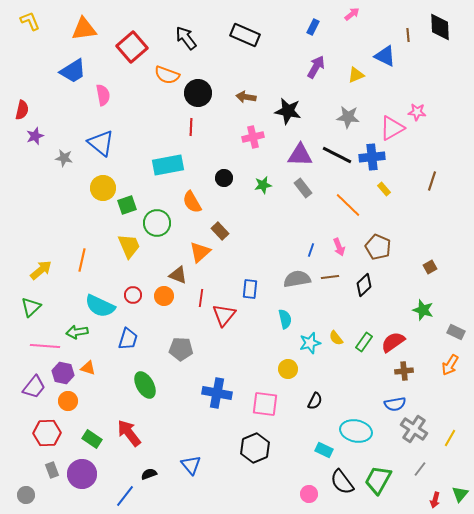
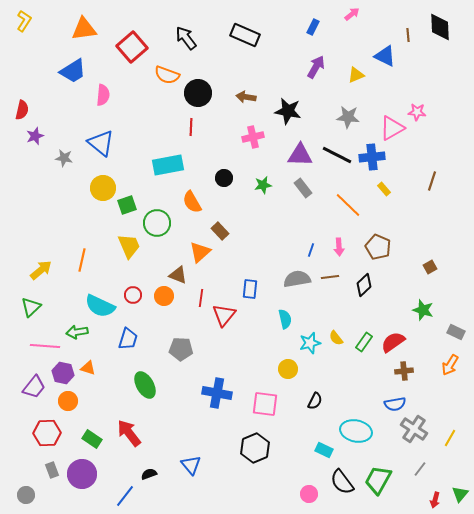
yellow L-shape at (30, 21): moved 6 px left; rotated 55 degrees clockwise
pink semicircle at (103, 95): rotated 15 degrees clockwise
pink arrow at (339, 247): rotated 18 degrees clockwise
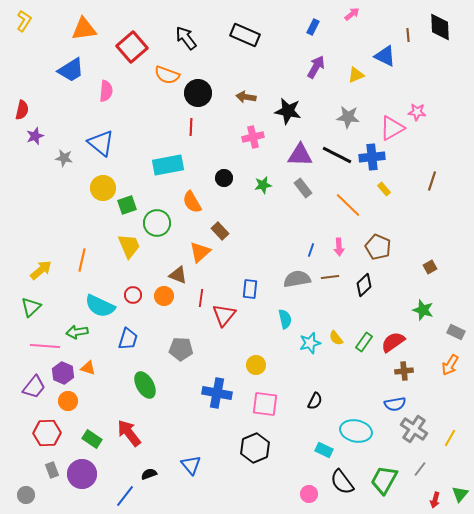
blue trapezoid at (73, 71): moved 2 px left, 1 px up
pink semicircle at (103, 95): moved 3 px right, 4 px up
yellow circle at (288, 369): moved 32 px left, 4 px up
purple hexagon at (63, 373): rotated 10 degrees clockwise
green trapezoid at (378, 480): moved 6 px right
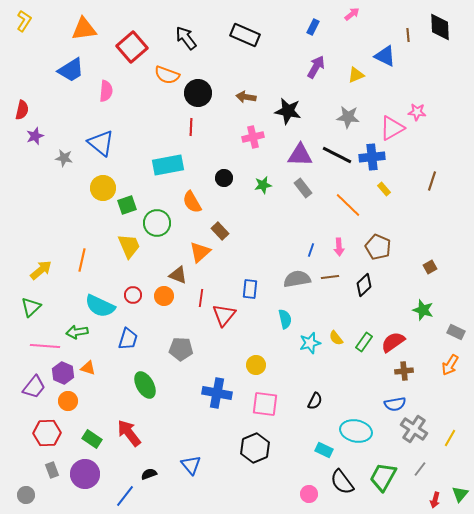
purple circle at (82, 474): moved 3 px right
green trapezoid at (384, 480): moved 1 px left, 3 px up
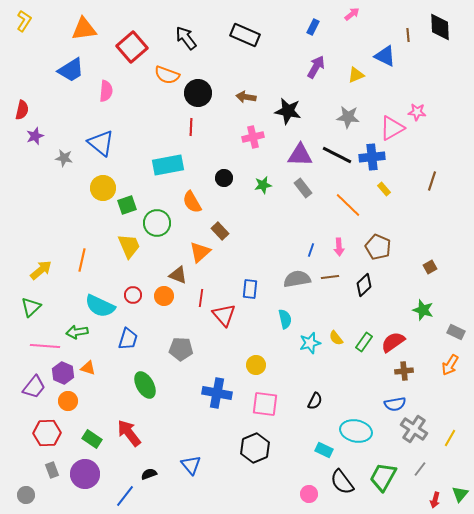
red triangle at (224, 315): rotated 20 degrees counterclockwise
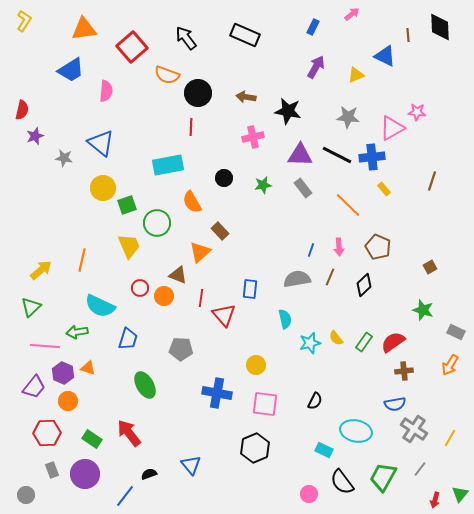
brown line at (330, 277): rotated 60 degrees counterclockwise
red circle at (133, 295): moved 7 px right, 7 px up
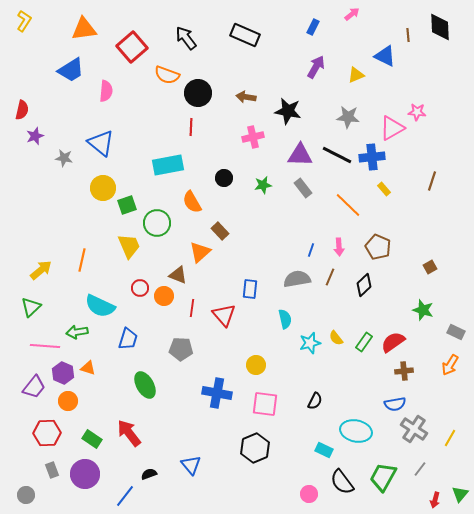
red line at (201, 298): moved 9 px left, 10 px down
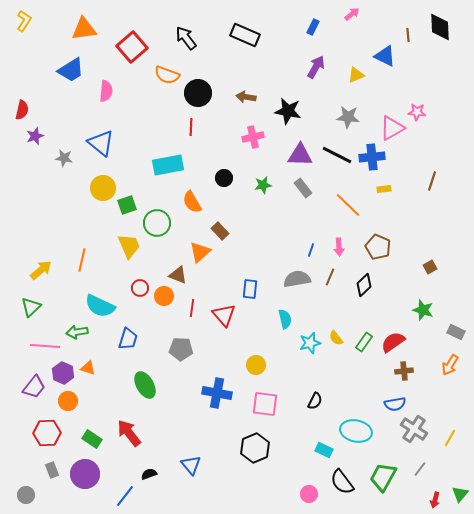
yellow rectangle at (384, 189): rotated 56 degrees counterclockwise
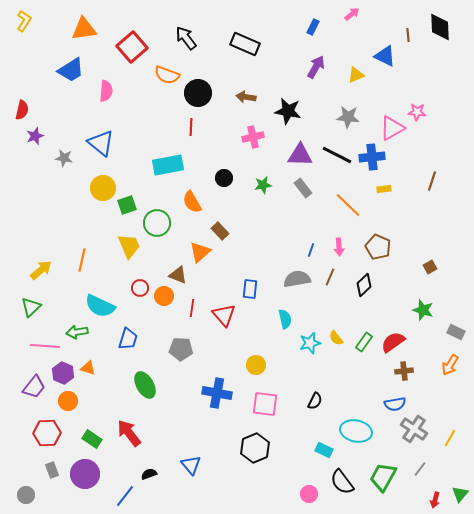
black rectangle at (245, 35): moved 9 px down
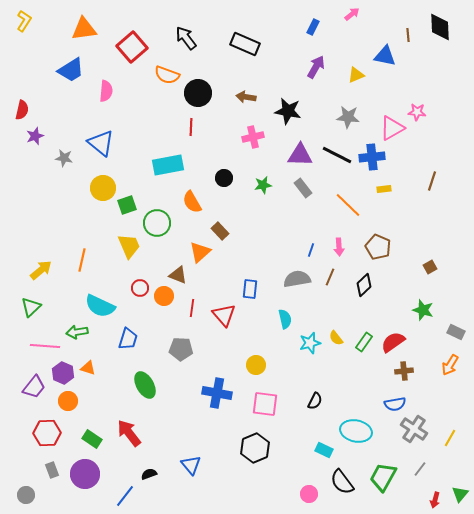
blue triangle at (385, 56): rotated 15 degrees counterclockwise
